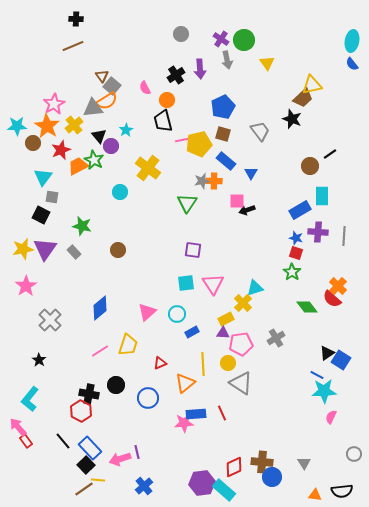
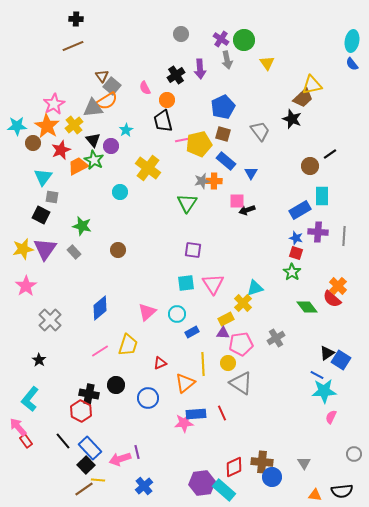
black triangle at (99, 136): moved 6 px left, 4 px down
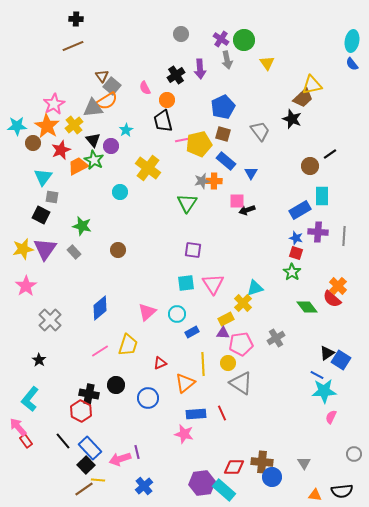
pink star at (184, 423): moved 11 px down; rotated 18 degrees clockwise
red diamond at (234, 467): rotated 25 degrees clockwise
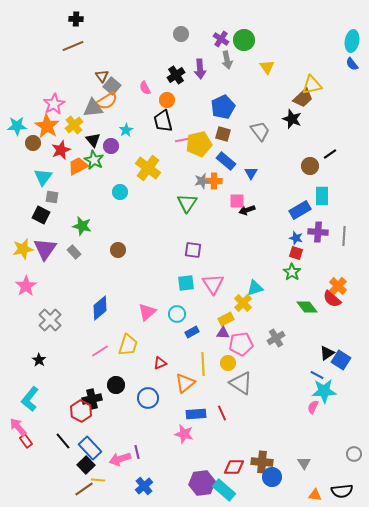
yellow triangle at (267, 63): moved 4 px down
black cross at (89, 394): moved 3 px right, 5 px down; rotated 24 degrees counterclockwise
pink semicircle at (331, 417): moved 18 px left, 10 px up
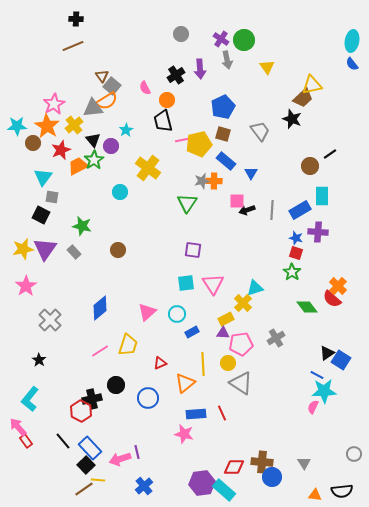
green star at (94, 160): rotated 12 degrees clockwise
gray line at (344, 236): moved 72 px left, 26 px up
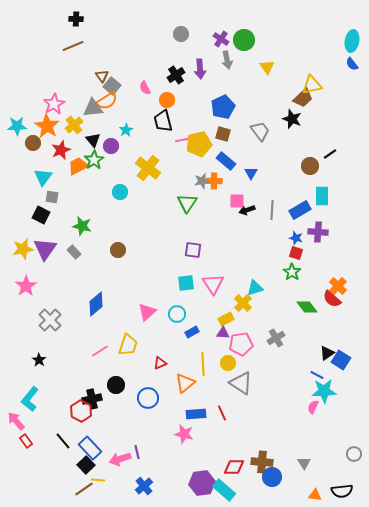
blue diamond at (100, 308): moved 4 px left, 4 px up
pink arrow at (18, 427): moved 2 px left, 6 px up
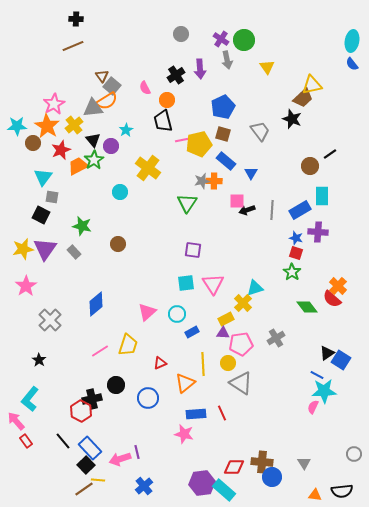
brown circle at (118, 250): moved 6 px up
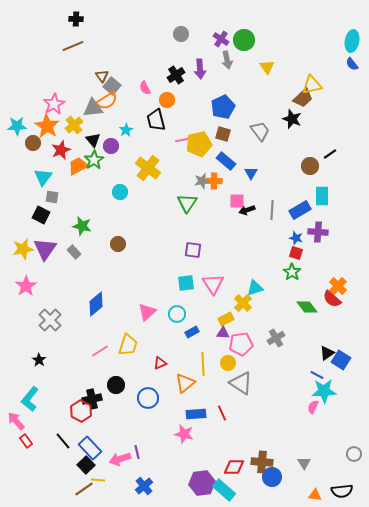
black trapezoid at (163, 121): moved 7 px left, 1 px up
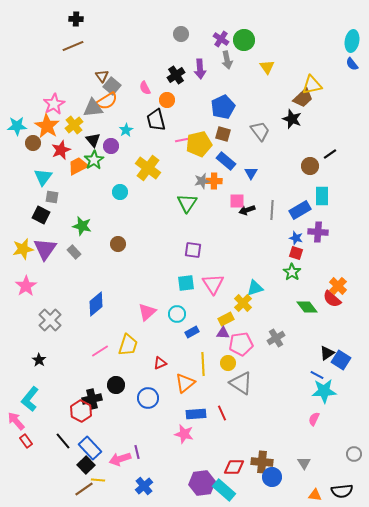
pink semicircle at (313, 407): moved 1 px right, 12 px down
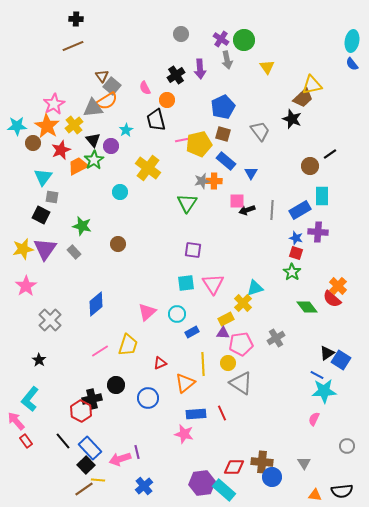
gray circle at (354, 454): moved 7 px left, 8 px up
